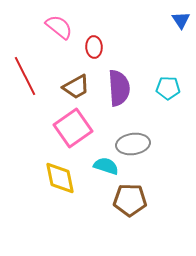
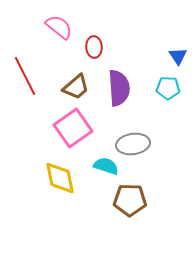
blue triangle: moved 3 px left, 36 px down
brown trapezoid: rotated 12 degrees counterclockwise
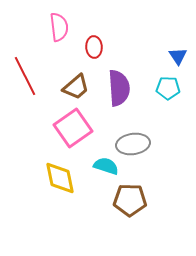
pink semicircle: rotated 44 degrees clockwise
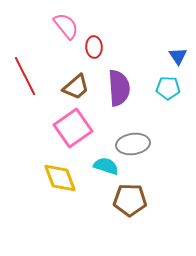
pink semicircle: moved 7 px right, 1 px up; rotated 32 degrees counterclockwise
yellow diamond: rotated 9 degrees counterclockwise
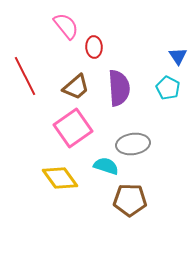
cyan pentagon: rotated 25 degrees clockwise
yellow diamond: rotated 15 degrees counterclockwise
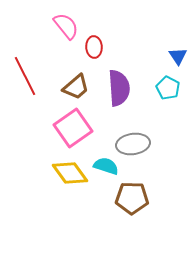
yellow diamond: moved 10 px right, 5 px up
brown pentagon: moved 2 px right, 2 px up
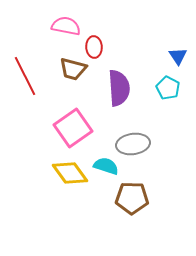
pink semicircle: rotated 40 degrees counterclockwise
brown trapezoid: moved 3 px left, 18 px up; rotated 56 degrees clockwise
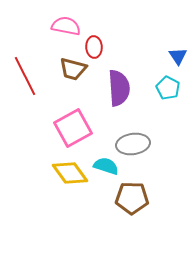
pink square: rotated 6 degrees clockwise
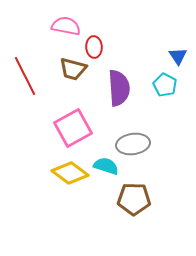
cyan pentagon: moved 3 px left, 3 px up
yellow diamond: rotated 18 degrees counterclockwise
brown pentagon: moved 2 px right, 1 px down
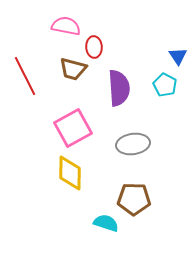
cyan semicircle: moved 57 px down
yellow diamond: rotated 54 degrees clockwise
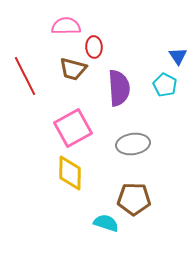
pink semicircle: rotated 12 degrees counterclockwise
